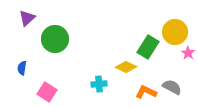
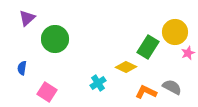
pink star: rotated 16 degrees clockwise
cyan cross: moved 1 px left, 1 px up; rotated 28 degrees counterclockwise
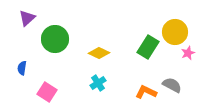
yellow diamond: moved 27 px left, 14 px up
gray semicircle: moved 2 px up
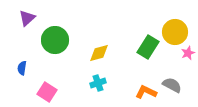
green circle: moved 1 px down
yellow diamond: rotated 40 degrees counterclockwise
cyan cross: rotated 14 degrees clockwise
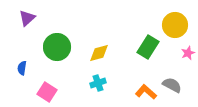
yellow circle: moved 7 px up
green circle: moved 2 px right, 7 px down
orange L-shape: rotated 15 degrees clockwise
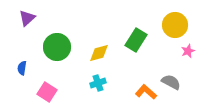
green rectangle: moved 12 px left, 7 px up
pink star: moved 2 px up
gray semicircle: moved 1 px left, 3 px up
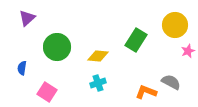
yellow diamond: moved 1 px left, 3 px down; rotated 20 degrees clockwise
orange L-shape: rotated 20 degrees counterclockwise
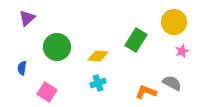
yellow circle: moved 1 px left, 3 px up
pink star: moved 6 px left
gray semicircle: moved 1 px right, 1 px down
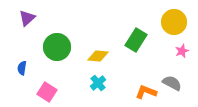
cyan cross: rotated 21 degrees counterclockwise
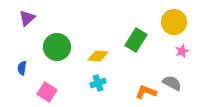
cyan cross: rotated 21 degrees clockwise
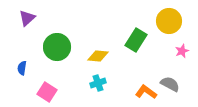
yellow circle: moved 5 px left, 1 px up
gray semicircle: moved 2 px left, 1 px down
orange L-shape: rotated 15 degrees clockwise
